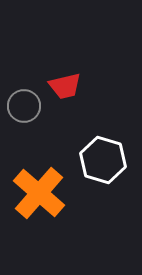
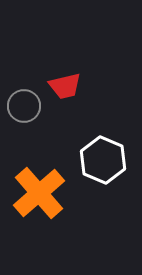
white hexagon: rotated 6 degrees clockwise
orange cross: rotated 8 degrees clockwise
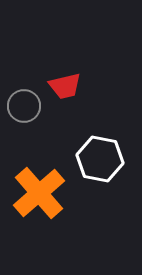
white hexagon: moved 3 px left, 1 px up; rotated 12 degrees counterclockwise
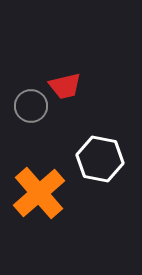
gray circle: moved 7 px right
